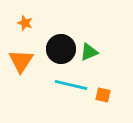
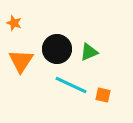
orange star: moved 11 px left
black circle: moved 4 px left
cyan line: rotated 12 degrees clockwise
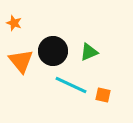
black circle: moved 4 px left, 2 px down
orange triangle: rotated 12 degrees counterclockwise
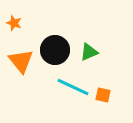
black circle: moved 2 px right, 1 px up
cyan line: moved 2 px right, 2 px down
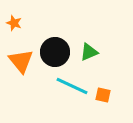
black circle: moved 2 px down
cyan line: moved 1 px left, 1 px up
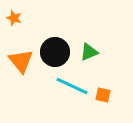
orange star: moved 5 px up
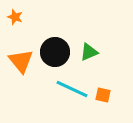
orange star: moved 1 px right, 1 px up
cyan line: moved 3 px down
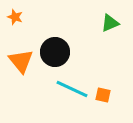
green triangle: moved 21 px right, 29 px up
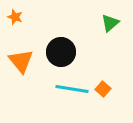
green triangle: rotated 18 degrees counterclockwise
black circle: moved 6 px right
cyan line: rotated 16 degrees counterclockwise
orange square: moved 6 px up; rotated 28 degrees clockwise
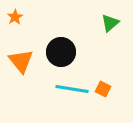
orange star: rotated 21 degrees clockwise
orange square: rotated 14 degrees counterclockwise
